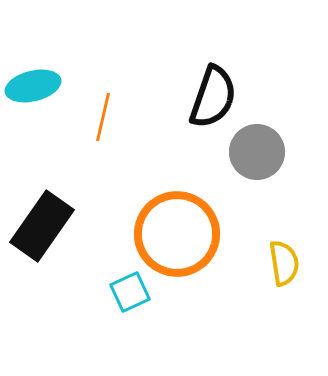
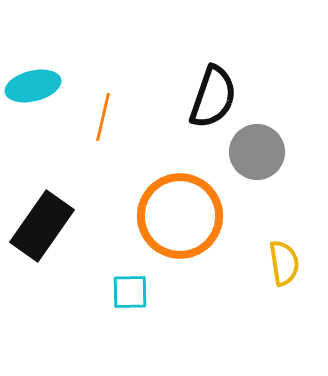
orange circle: moved 3 px right, 18 px up
cyan square: rotated 24 degrees clockwise
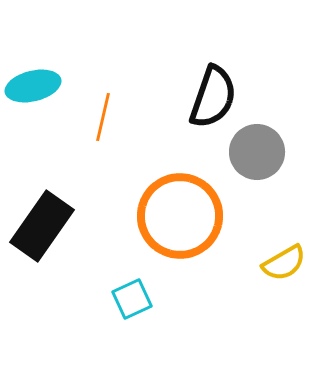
yellow semicircle: rotated 69 degrees clockwise
cyan square: moved 2 px right, 7 px down; rotated 24 degrees counterclockwise
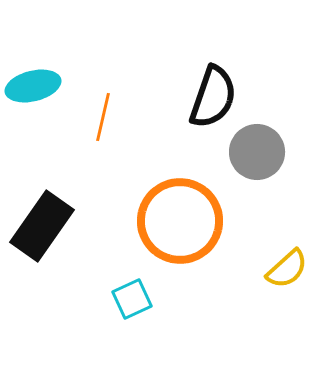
orange circle: moved 5 px down
yellow semicircle: moved 3 px right, 6 px down; rotated 12 degrees counterclockwise
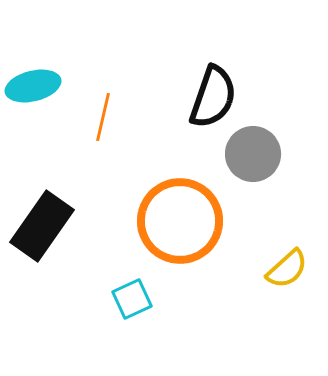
gray circle: moved 4 px left, 2 px down
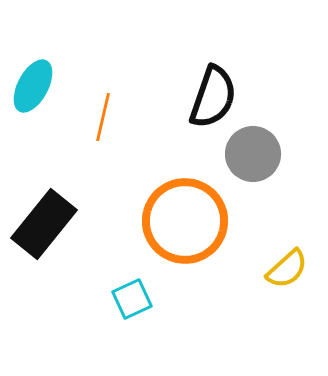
cyan ellipse: rotated 48 degrees counterclockwise
orange circle: moved 5 px right
black rectangle: moved 2 px right, 2 px up; rotated 4 degrees clockwise
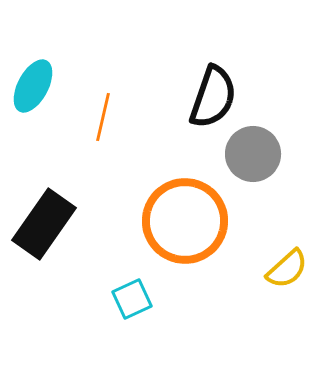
black rectangle: rotated 4 degrees counterclockwise
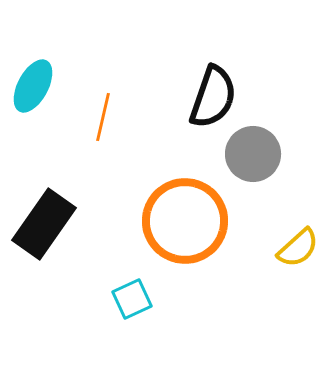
yellow semicircle: moved 11 px right, 21 px up
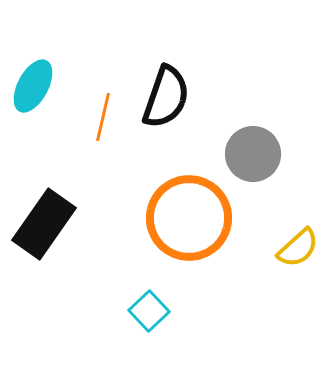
black semicircle: moved 47 px left
orange circle: moved 4 px right, 3 px up
cyan square: moved 17 px right, 12 px down; rotated 18 degrees counterclockwise
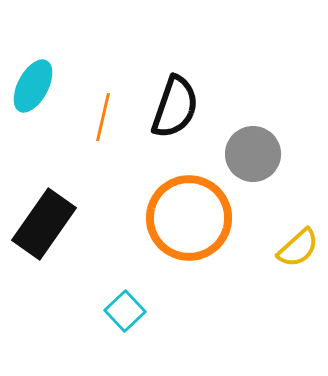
black semicircle: moved 9 px right, 10 px down
cyan square: moved 24 px left
